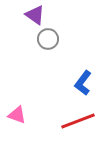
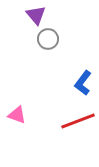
purple triangle: moved 1 px right; rotated 15 degrees clockwise
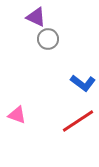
purple triangle: moved 2 px down; rotated 25 degrees counterclockwise
blue L-shape: rotated 90 degrees counterclockwise
red line: rotated 12 degrees counterclockwise
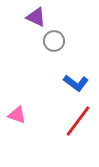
gray circle: moved 6 px right, 2 px down
blue L-shape: moved 7 px left
red line: rotated 20 degrees counterclockwise
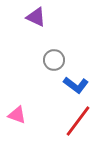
gray circle: moved 19 px down
blue L-shape: moved 2 px down
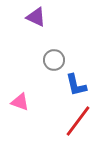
blue L-shape: rotated 40 degrees clockwise
pink triangle: moved 3 px right, 13 px up
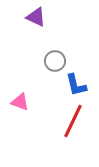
gray circle: moved 1 px right, 1 px down
red line: moved 5 px left; rotated 12 degrees counterclockwise
